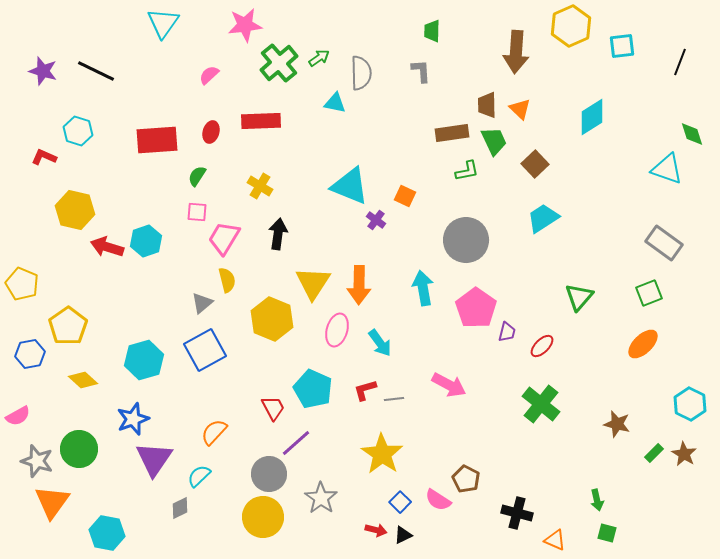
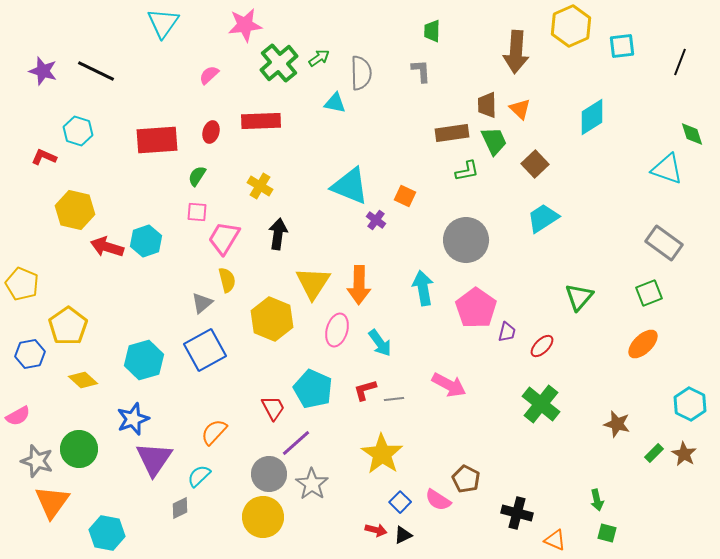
gray star at (321, 498): moved 9 px left, 14 px up
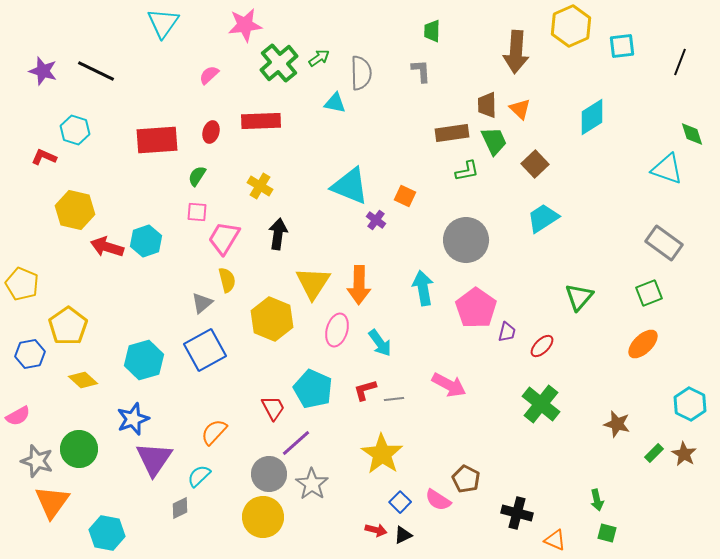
cyan hexagon at (78, 131): moved 3 px left, 1 px up
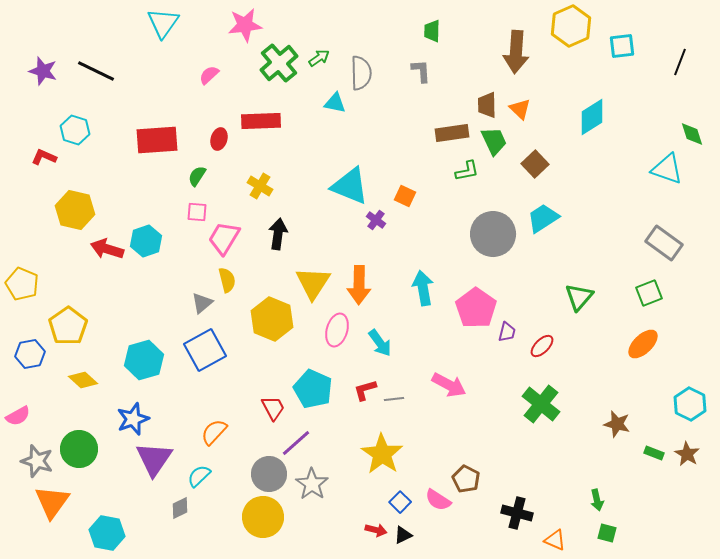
red ellipse at (211, 132): moved 8 px right, 7 px down
gray circle at (466, 240): moved 27 px right, 6 px up
red arrow at (107, 247): moved 2 px down
green rectangle at (654, 453): rotated 66 degrees clockwise
brown star at (684, 454): moved 3 px right
